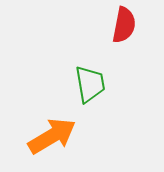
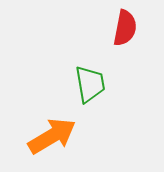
red semicircle: moved 1 px right, 3 px down
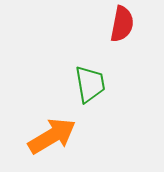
red semicircle: moved 3 px left, 4 px up
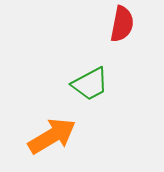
green trapezoid: rotated 72 degrees clockwise
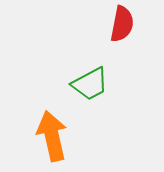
orange arrow: rotated 72 degrees counterclockwise
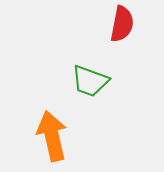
green trapezoid: moved 3 px up; rotated 48 degrees clockwise
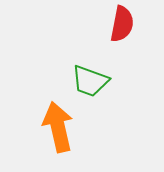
orange arrow: moved 6 px right, 9 px up
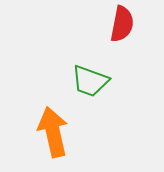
orange arrow: moved 5 px left, 5 px down
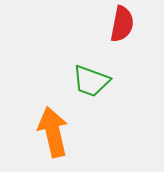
green trapezoid: moved 1 px right
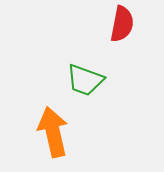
green trapezoid: moved 6 px left, 1 px up
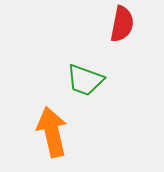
orange arrow: moved 1 px left
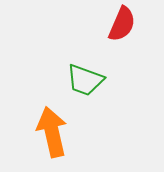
red semicircle: rotated 12 degrees clockwise
